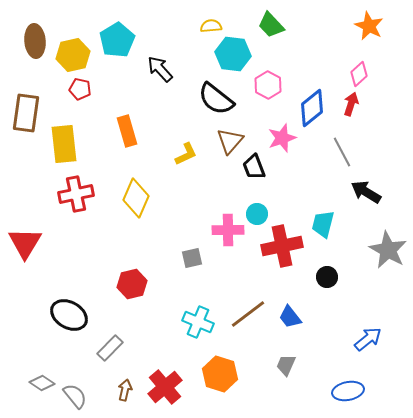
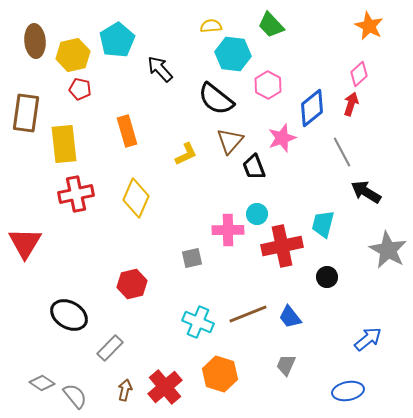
brown line at (248, 314): rotated 15 degrees clockwise
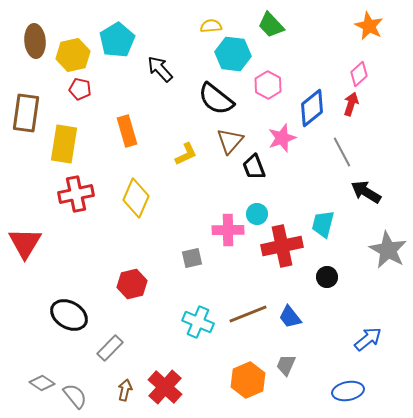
yellow rectangle at (64, 144): rotated 15 degrees clockwise
orange hexagon at (220, 374): moved 28 px right, 6 px down; rotated 20 degrees clockwise
red cross at (165, 387): rotated 8 degrees counterclockwise
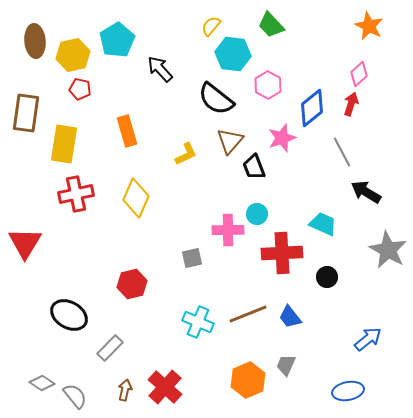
yellow semicircle at (211, 26): rotated 45 degrees counterclockwise
cyan trapezoid at (323, 224): rotated 100 degrees clockwise
red cross at (282, 246): moved 7 px down; rotated 9 degrees clockwise
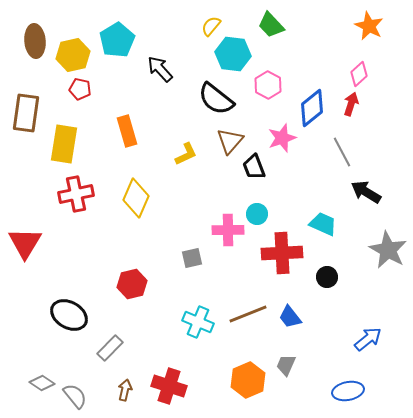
red cross at (165, 387): moved 4 px right, 1 px up; rotated 24 degrees counterclockwise
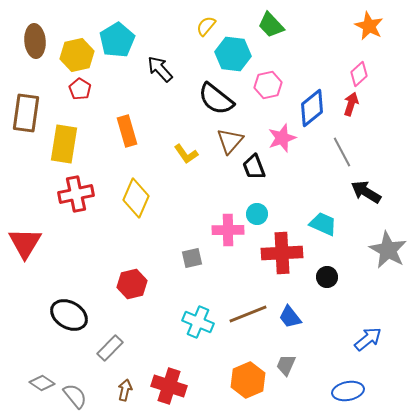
yellow semicircle at (211, 26): moved 5 px left
yellow hexagon at (73, 55): moved 4 px right
pink hexagon at (268, 85): rotated 20 degrees clockwise
red pentagon at (80, 89): rotated 20 degrees clockwise
yellow L-shape at (186, 154): rotated 80 degrees clockwise
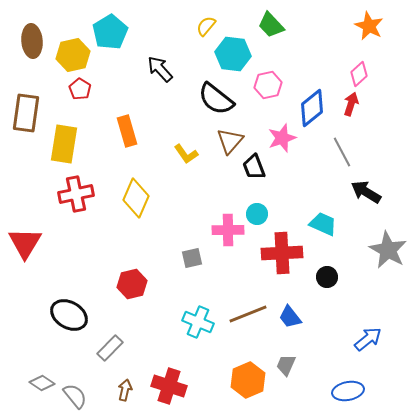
cyan pentagon at (117, 40): moved 7 px left, 8 px up
brown ellipse at (35, 41): moved 3 px left
yellow hexagon at (77, 55): moved 4 px left
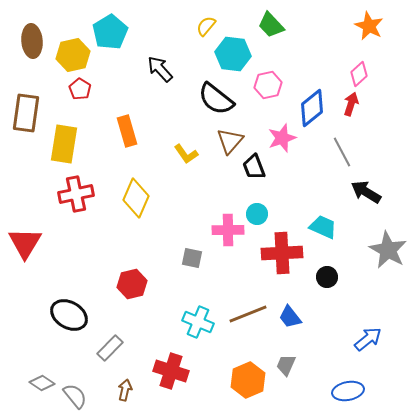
cyan trapezoid at (323, 224): moved 3 px down
gray square at (192, 258): rotated 25 degrees clockwise
red cross at (169, 386): moved 2 px right, 15 px up
